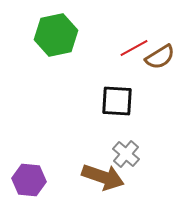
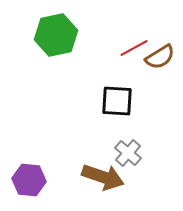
gray cross: moved 2 px right, 1 px up
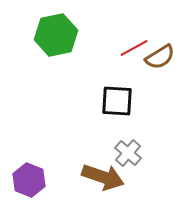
purple hexagon: rotated 16 degrees clockwise
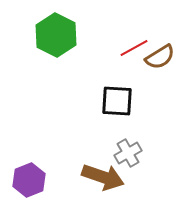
green hexagon: rotated 21 degrees counterclockwise
gray cross: rotated 20 degrees clockwise
purple hexagon: rotated 16 degrees clockwise
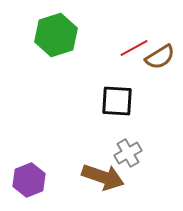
green hexagon: rotated 15 degrees clockwise
